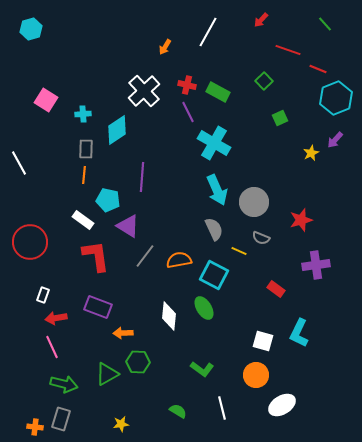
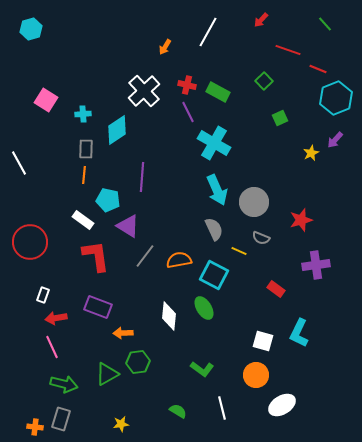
green hexagon at (138, 362): rotated 10 degrees counterclockwise
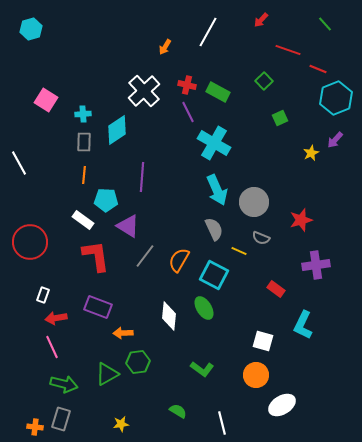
gray rectangle at (86, 149): moved 2 px left, 7 px up
cyan pentagon at (108, 200): moved 2 px left; rotated 10 degrees counterclockwise
orange semicircle at (179, 260): rotated 50 degrees counterclockwise
cyan L-shape at (299, 333): moved 4 px right, 8 px up
white line at (222, 408): moved 15 px down
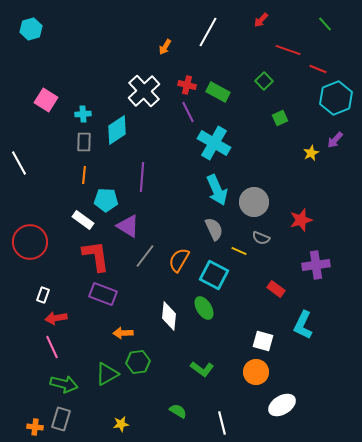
purple rectangle at (98, 307): moved 5 px right, 13 px up
orange circle at (256, 375): moved 3 px up
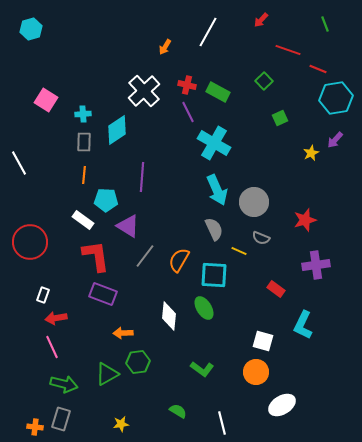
green line at (325, 24): rotated 21 degrees clockwise
cyan hexagon at (336, 98): rotated 12 degrees clockwise
red star at (301, 220): moved 4 px right
cyan square at (214, 275): rotated 24 degrees counterclockwise
